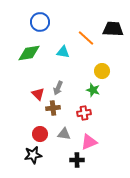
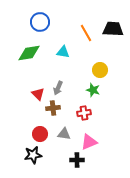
orange line: moved 5 px up; rotated 18 degrees clockwise
yellow circle: moved 2 px left, 1 px up
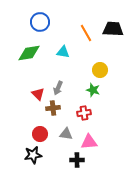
gray triangle: moved 2 px right
pink triangle: rotated 18 degrees clockwise
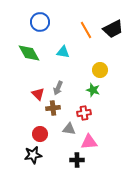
black trapezoid: rotated 150 degrees clockwise
orange line: moved 3 px up
green diamond: rotated 70 degrees clockwise
gray triangle: moved 3 px right, 5 px up
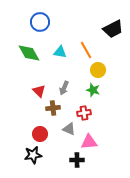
orange line: moved 20 px down
cyan triangle: moved 3 px left
yellow circle: moved 2 px left
gray arrow: moved 6 px right
red triangle: moved 1 px right, 3 px up
gray triangle: rotated 16 degrees clockwise
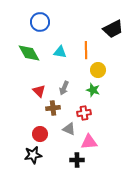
orange line: rotated 30 degrees clockwise
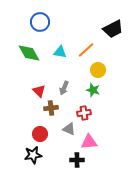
orange line: rotated 48 degrees clockwise
brown cross: moved 2 px left
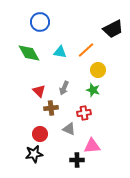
pink triangle: moved 3 px right, 4 px down
black star: moved 1 px right, 1 px up
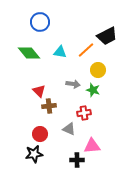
black trapezoid: moved 6 px left, 7 px down
green diamond: rotated 10 degrees counterclockwise
gray arrow: moved 9 px right, 4 px up; rotated 104 degrees counterclockwise
brown cross: moved 2 px left, 2 px up
